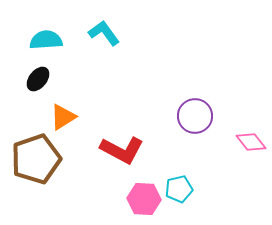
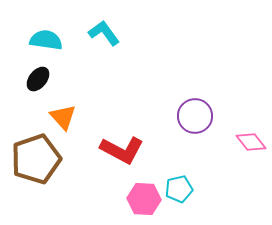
cyan semicircle: rotated 12 degrees clockwise
orange triangle: rotated 40 degrees counterclockwise
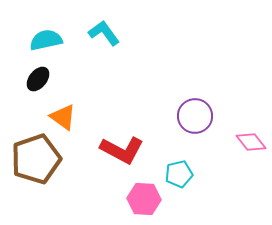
cyan semicircle: rotated 20 degrees counterclockwise
orange triangle: rotated 12 degrees counterclockwise
cyan pentagon: moved 15 px up
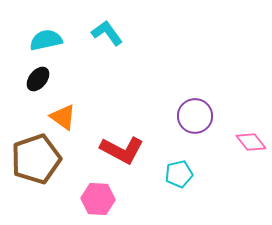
cyan L-shape: moved 3 px right
pink hexagon: moved 46 px left
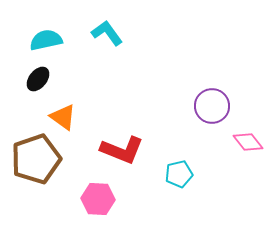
purple circle: moved 17 px right, 10 px up
pink diamond: moved 3 px left
red L-shape: rotated 6 degrees counterclockwise
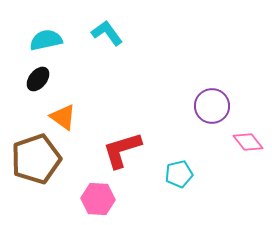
red L-shape: rotated 141 degrees clockwise
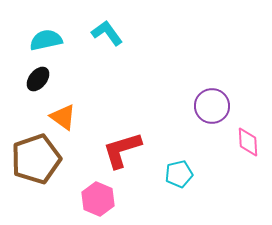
pink diamond: rotated 36 degrees clockwise
pink hexagon: rotated 20 degrees clockwise
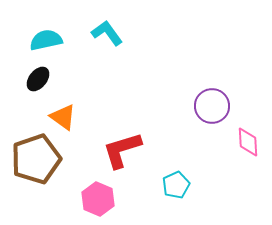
cyan pentagon: moved 3 px left, 11 px down; rotated 12 degrees counterclockwise
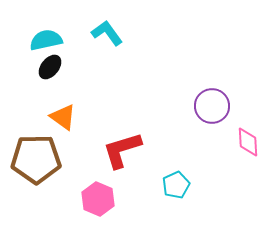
black ellipse: moved 12 px right, 12 px up
brown pentagon: rotated 18 degrees clockwise
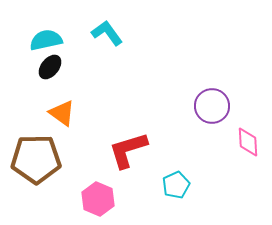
orange triangle: moved 1 px left, 4 px up
red L-shape: moved 6 px right
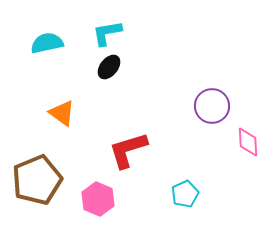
cyan L-shape: rotated 64 degrees counterclockwise
cyan semicircle: moved 1 px right, 3 px down
black ellipse: moved 59 px right
brown pentagon: moved 1 px right, 21 px down; rotated 21 degrees counterclockwise
cyan pentagon: moved 9 px right, 9 px down
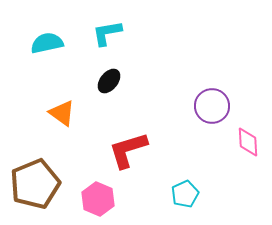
black ellipse: moved 14 px down
brown pentagon: moved 2 px left, 4 px down
